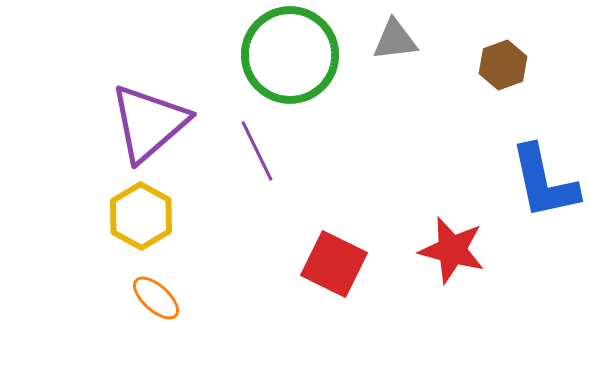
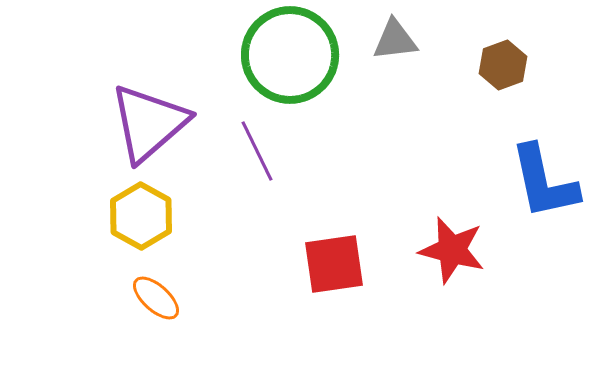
red square: rotated 34 degrees counterclockwise
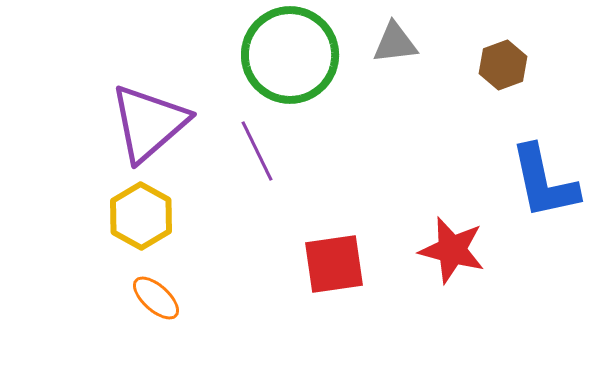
gray triangle: moved 3 px down
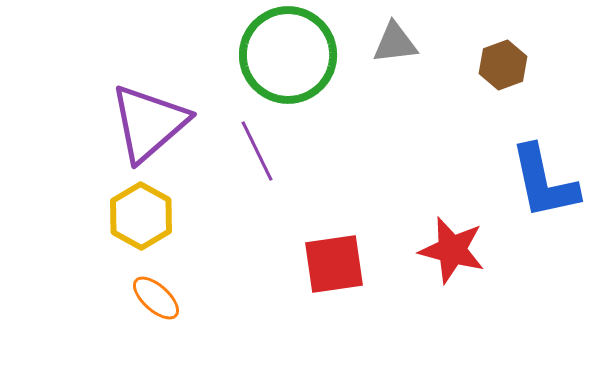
green circle: moved 2 px left
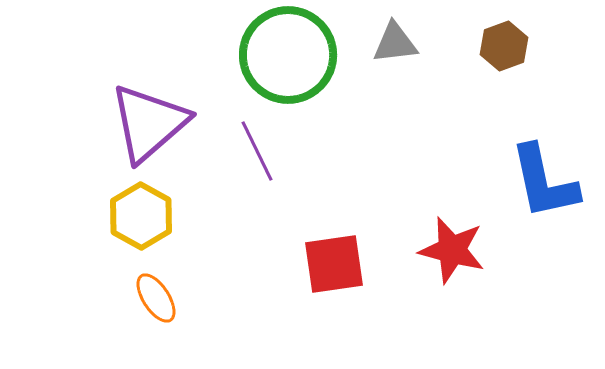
brown hexagon: moved 1 px right, 19 px up
orange ellipse: rotated 15 degrees clockwise
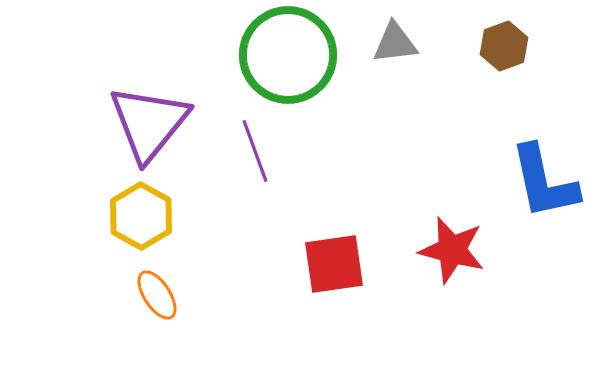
purple triangle: rotated 10 degrees counterclockwise
purple line: moved 2 px left; rotated 6 degrees clockwise
orange ellipse: moved 1 px right, 3 px up
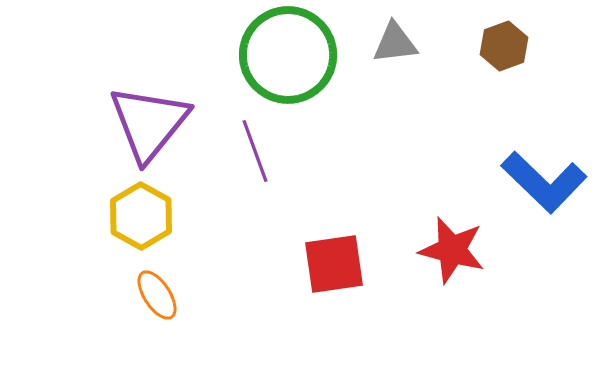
blue L-shape: rotated 34 degrees counterclockwise
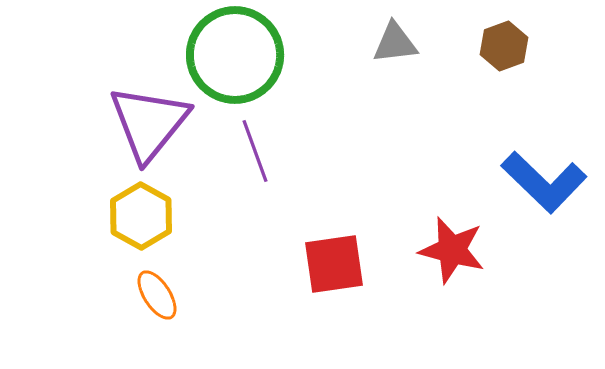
green circle: moved 53 px left
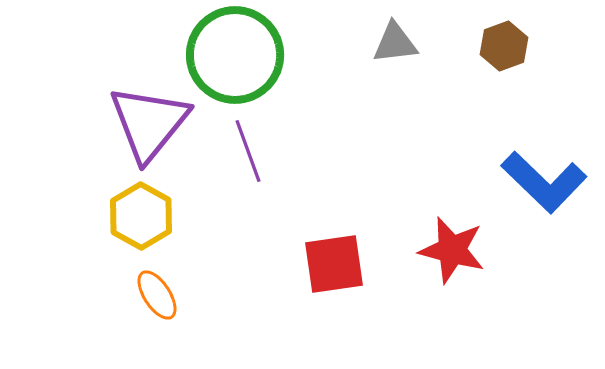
purple line: moved 7 px left
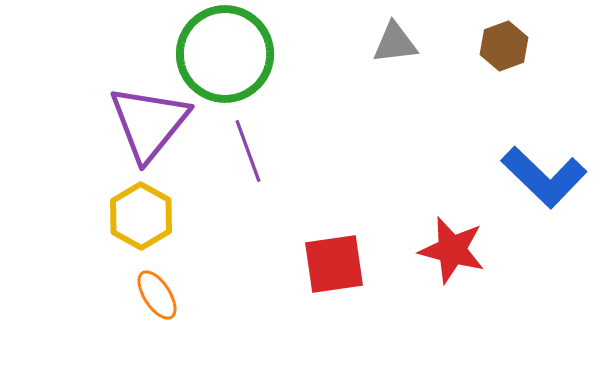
green circle: moved 10 px left, 1 px up
blue L-shape: moved 5 px up
